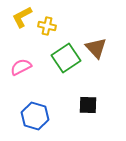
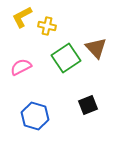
black square: rotated 24 degrees counterclockwise
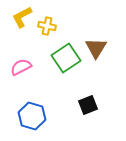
brown triangle: rotated 15 degrees clockwise
blue hexagon: moved 3 px left
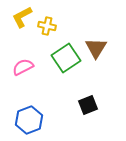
pink semicircle: moved 2 px right
blue hexagon: moved 3 px left, 4 px down; rotated 24 degrees clockwise
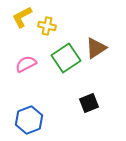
brown triangle: rotated 25 degrees clockwise
pink semicircle: moved 3 px right, 3 px up
black square: moved 1 px right, 2 px up
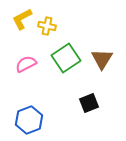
yellow L-shape: moved 2 px down
brown triangle: moved 6 px right, 11 px down; rotated 25 degrees counterclockwise
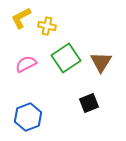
yellow L-shape: moved 1 px left, 1 px up
brown triangle: moved 1 px left, 3 px down
blue hexagon: moved 1 px left, 3 px up
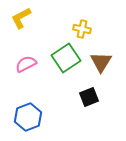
yellow cross: moved 35 px right, 3 px down
black square: moved 6 px up
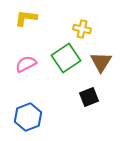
yellow L-shape: moved 5 px right; rotated 35 degrees clockwise
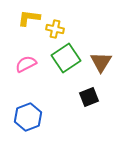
yellow L-shape: moved 3 px right
yellow cross: moved 27 px left
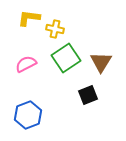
black square: moved 1 px left, 2 px up
blue hexagon: moved 2 px up
